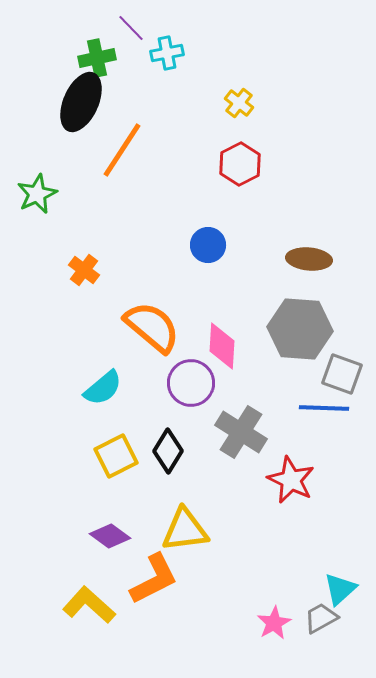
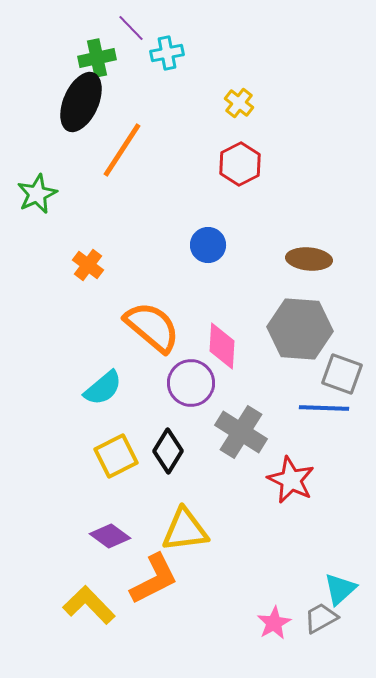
orange cross: moved 4 px right, 5 px up
yellow L-shape: rotated 4 degrees clockwise
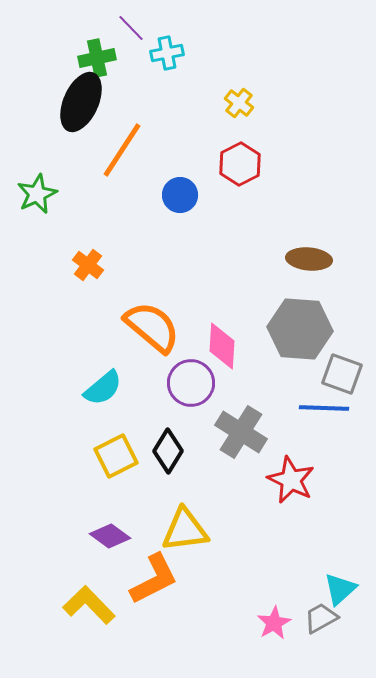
blue circle: moved 28 px left, 50 px up
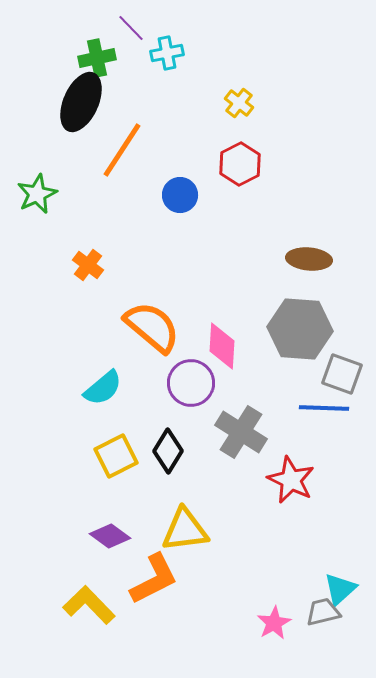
gray trapezoid: moved 2 px right, 6 px up; rotated 15 degrees clockwise
